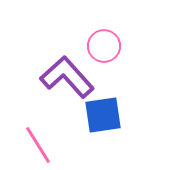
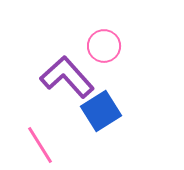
blue square: moved 2 px left, 4 px up; rotated 24 degrees counterclockwise
pink line: moved 2 px right
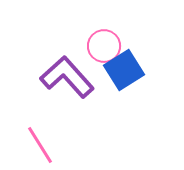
blue square: moved 23 px right, 41 px up
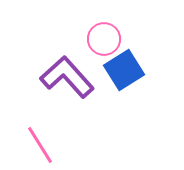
pink circle: moved 7 px up
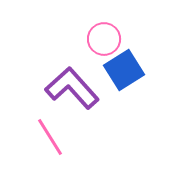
purple L-shape: moved 5 px right, 11 px down
pink line: moved 10 px right, 8 px up
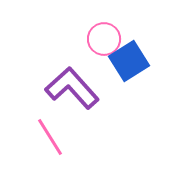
blue square: moved 5 px right, 9 px up
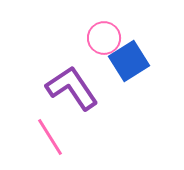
pink circle: moved 1 px up
purple L-shape: rotated 8 degrees clockwise
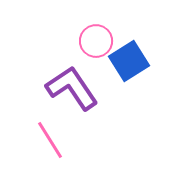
pink circle: moved 8 px left, 3 px down
pink line: moved 3 px down
